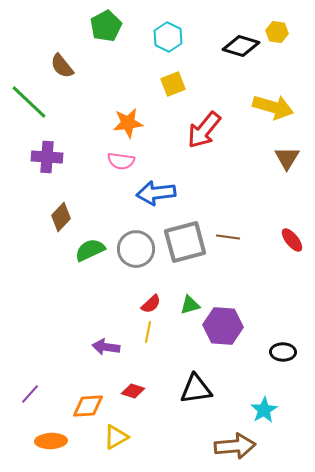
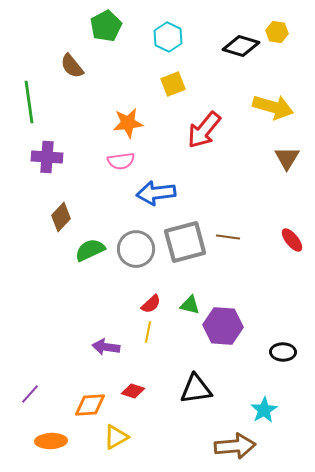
brown semicircle: moved 10 px right
green line: rotated 39 degrees clockwise
pink semicircle: rotated 16 degrees counterclockwise
green triangle: rotated 30 degrees clockwise
orange diamond: moved 2 px right, 1 px up
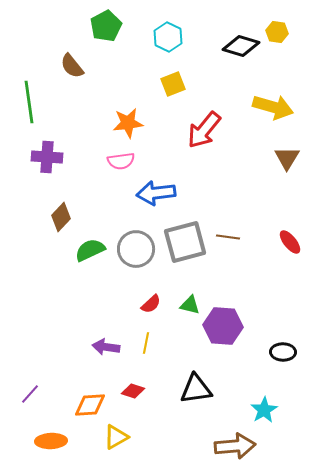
red ellipse: moved 2 px left, 2 px down
yellow line: moved 2 px left, 11 px down
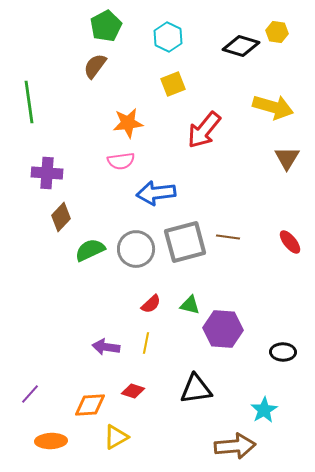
brown semicircle: moved 23 px right; rotated 76 degrees clockwise
purple cross: moved 16 px down
purple hexagon: moved 3 px down
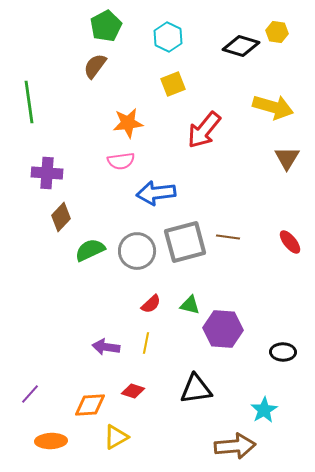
gray circle: moved 1 px right, 2 px down
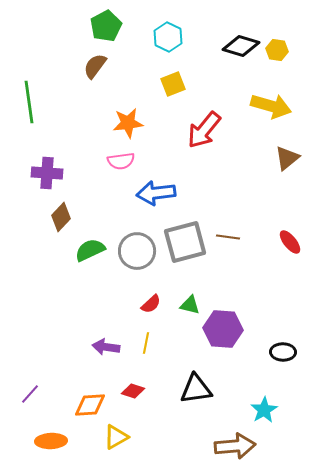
yellow hexagon: moved 18 px down
yellow arrow: moved 2 px left, 1 px up
brown triangle: rotated 20 degrees clockwise
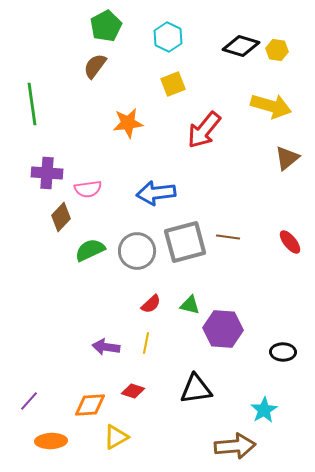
green line: moved 3 px right, 2 px down
pink semicircle: moved 33 px left, 28 px down
purple line: moved 1 px left, 7 px down
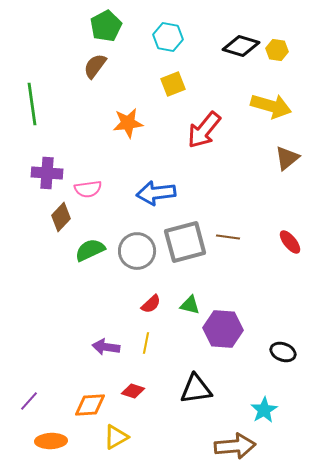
cyan hexagon: rotated 16 degrees counterclockwise
black ellipse: rotated 20 degrees clockwise
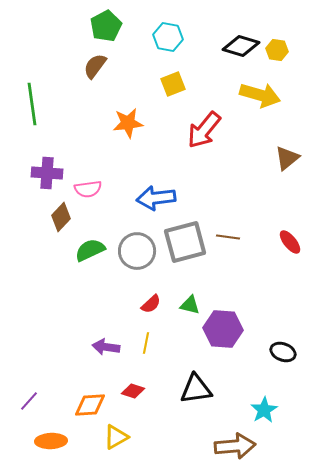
yellow arrow: moved 11 px left, 11 px up
blue arrow: moved 5 px down
